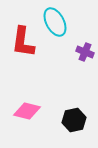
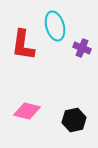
cyan ellipse: moved 4 px down; rotated 12 degrees clockwise
red L-shape: moved 3 px down
purple cross: moved 3 px left, 4 px up
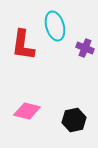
purple cross: moved 3 px right
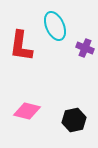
cyan ellipse: rotated 8 degrees counterclockwise
red L-shape: moved 2 px left, 1 px down
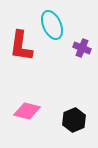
cyan ellipse: moved 3 px left, 1 px up
purple cross: moved 3 px left
black hexagon: rotated 10 degrees counterclockwise
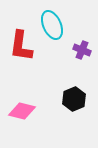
purple cross: moved 2 px down
pink diamond: moved 5 px left
black hexagon: moved 21 px up
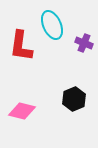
purple cross: moved 2 px right, 7 px up
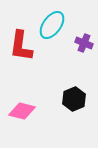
cyan ellipse: rotated 60 degrees clockwise
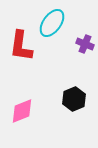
cyan ellipse: moved 2 px up
purple cross: moved 1 px right, 1 px down
pink diamond: rotated 36 degrees counterclockwise
